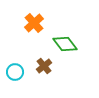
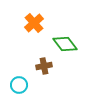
brown cross: rotated 28 degrees clockwise
cyan circle: moved 4 px right, 13 px down
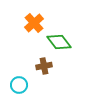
green diamond: moved 6 px left, 2 px up
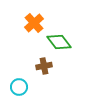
cyan circle: moved 2 px down
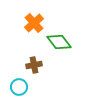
brown cross: moved 10 px left, 1 px up
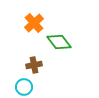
cyan circle: moved 5 px right
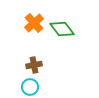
green diamond: moved 3 px right, 13 px up
cyan circle: moved 6 px right
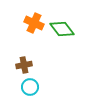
orange cross: rotated 24 degrees counterclockwise
brown cross: moved 10 px left
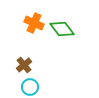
brown cross: rotated 28 degrees counterclockwise
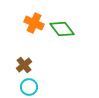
cyan circle: moved 1 px left
